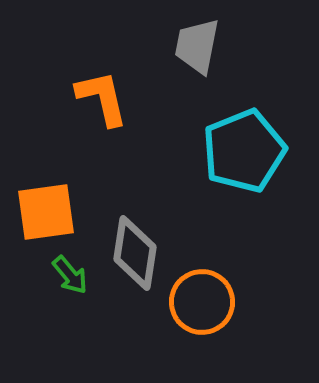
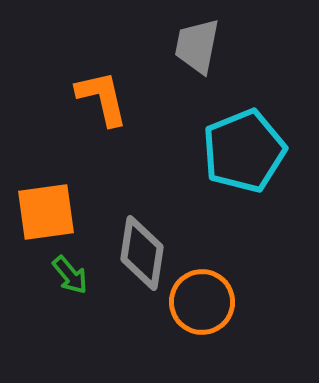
gray diamond: moved 7 px right
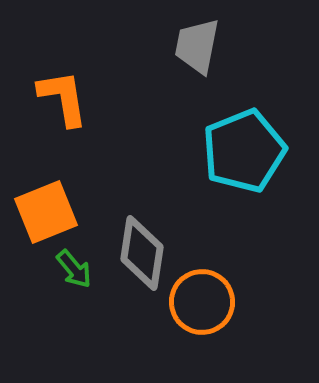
orange L-shape: moved 39 px left; rotated 4 degrees clockwise
orange square: rotated 14 degrees counterclockwise
green arrow: moved 4 px right, 6 px up
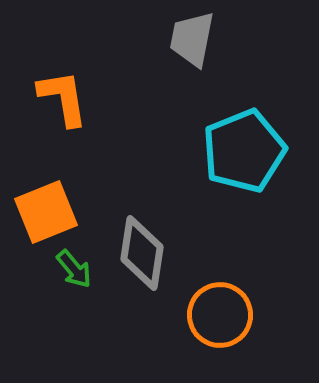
gray trapezoid: moved 5 px left, 7 px up
orange circle: moved 18 px right, 13 px down
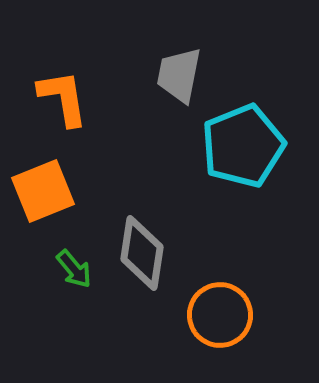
gray trapezoid: moved 13 px left, 36 px down
cyan pentagon: moved 1 px left, 5 px up
orange square: moved 3 px left, 21 px up
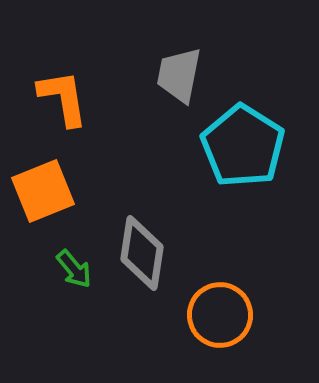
cyan pentagon: rotated 18 degrees counterclockwise
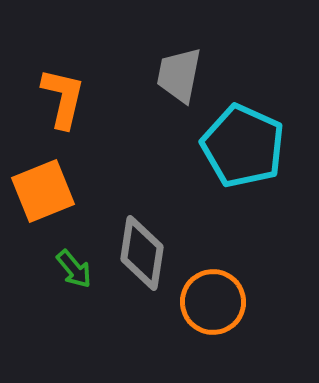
orange L-shape: rotated 22 degrees clockwise
cyan pentagon: rotated 8 degrees counterclockwise
orange circle: moved 7 px left, 13 px up
